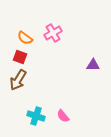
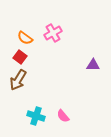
red square: rotated 16 degrees clockwise
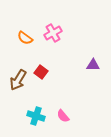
red square: moved 21 px right, 15 px down
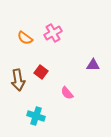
brown arrow: rotated 40 degrees counterclockwise
pink semicircle: moved 4 px right, 23 px up
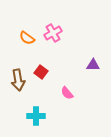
orange semicircle: moved 2 px right
cyan cross: rotated 18 degrees counterclockwise
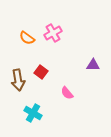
cyan cross: moved 3 px left, 3 px up; rotated 30 degrees clockwise
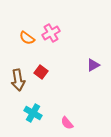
pink cross: moved 2 px left
purple triangle: rotated 32 degrees counterclockwise
pink semicircle: moved 30 px down
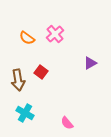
pink cross: moved 4 px right, 1 px down; rotated 12 degrees counterclockwise
purple triangle: moved 3 px left, 2 px up
cyan cross: moved 8 px left
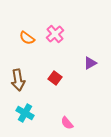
red square: moved 14 px right, 6 px down
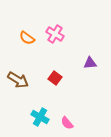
pink cross: rotated 18 degrees counterclockwise
purple triangle: rotated 24 degrees clockwise
brown arrow: rotated 50 degrees counterclockwise
cyan cross: moved 15 px right, 4 px down
